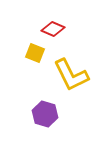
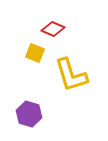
yellow L-shape: rotated 9 degrees clockwise
purple hexagon: moved 16 px left
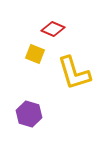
yellow square: moved 1 px down
yellow L-shape: moved 3 px right, 2 px up
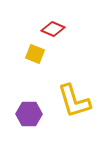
yellow L-shape: moved 28 px down
purple hexagon: rotated 15 degrees counterclockwise
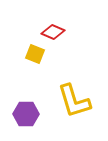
red diamond: moved 3 px down
purple hexagon: moved 3 px left
